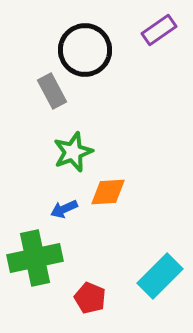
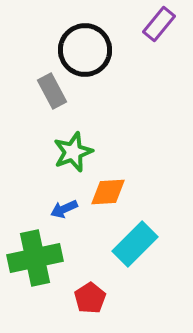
purple rectangle: moved 6 px up; rotated 16 degrees counterclockwise
cyan rectangle: moved 25 px left, 32 px up
red pentagon: rotated 16 degrees clockwise
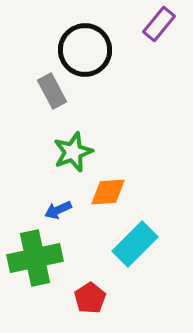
blue arrow: moved 6 px left, 1 px down
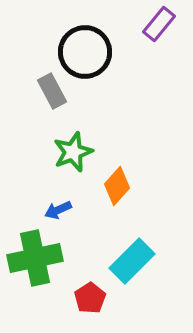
black circle: moved 2 px down
orange diamond: moved 9 px right, 6 px up; rotated 45 degrees counterclockwise
cyan rectangle: moved 3 px left, 17 px down
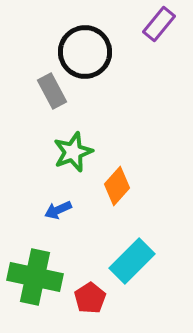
green cross: moved 19 px down; rotated 24 degrees clockwise
